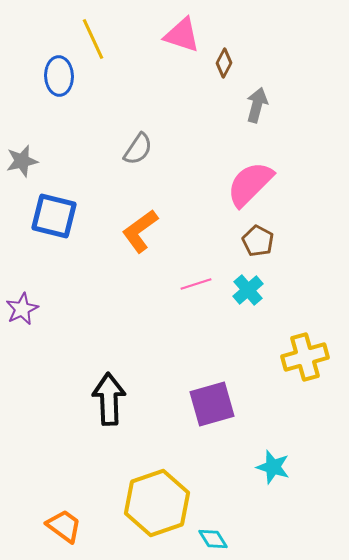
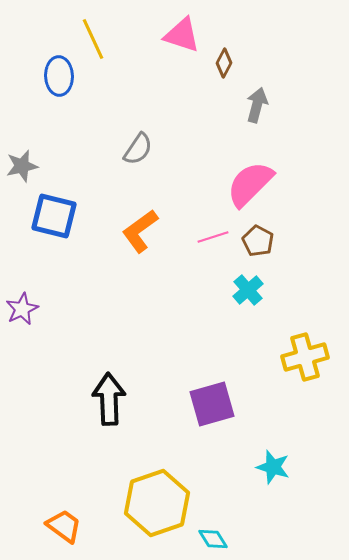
gray star: moved 5 px down
pink line: moved 17 px right, 47 px up
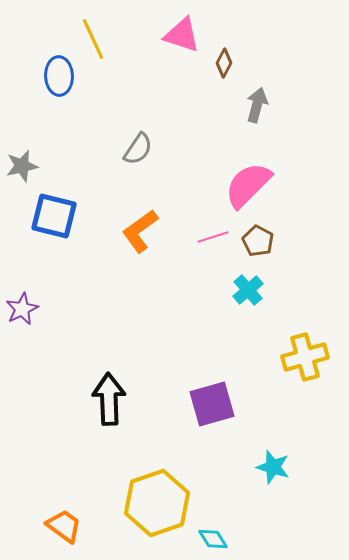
pink semicircle: moved 2 px left, 1 px down
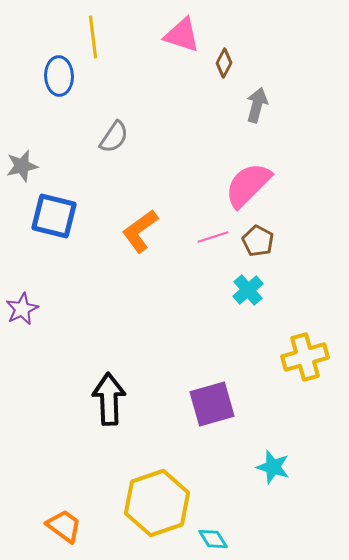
yellow line: moved 2 px up; rotated 18 degrees clockwise
gray semicircle: moved 24 px left, 12 px up
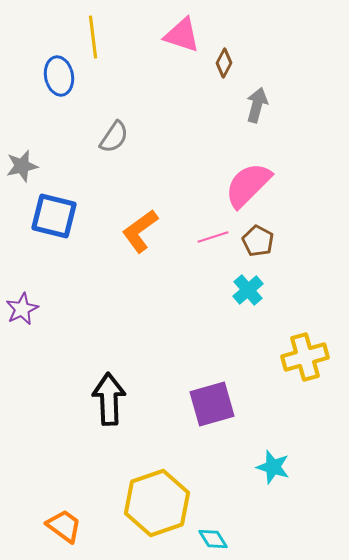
blue ellipse: rotated 9 degrees counterclockwise
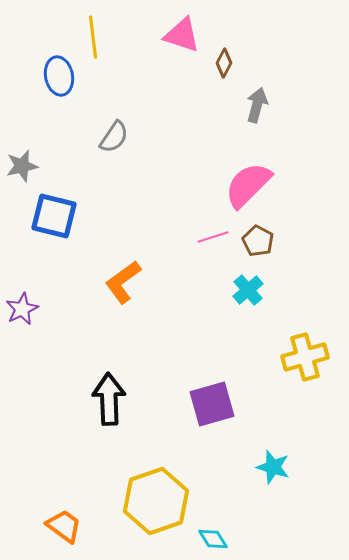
orange L-shape: moved 17 px left, 51 px down
yellow hexagon: moved 1 px left, 2 px up
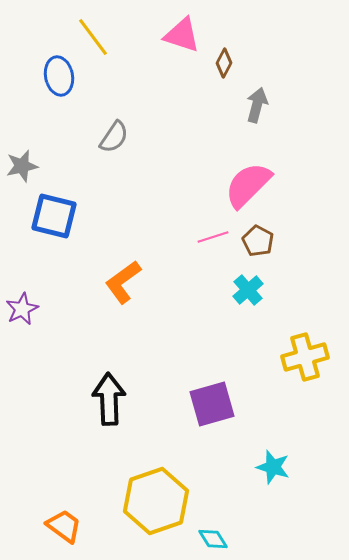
yellow line: rotated 30 degrees counterclockwise
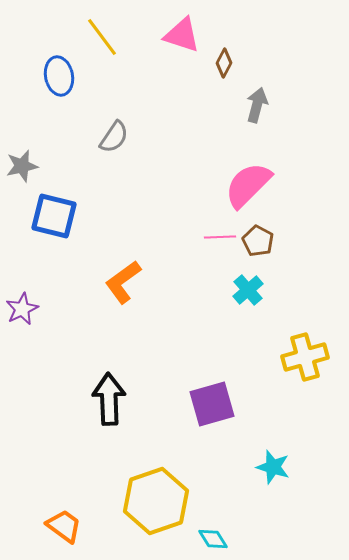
yellow line: moved 9 px right
pink line: moved 7 px right; rotated 16 degrees clockwise
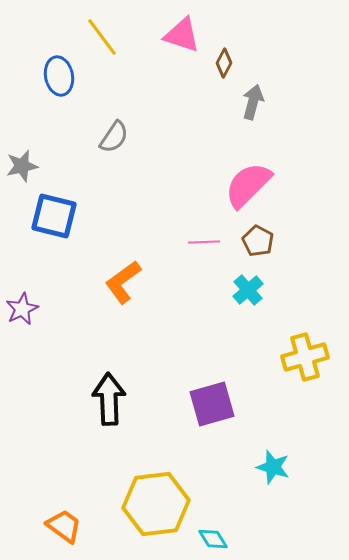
gray arrow: moved 4 px left, 3 px up
pink line: moved 16 px left, 5 px down
yellow hexagon: moved 3 px down; rotated 12 degrees clockwise
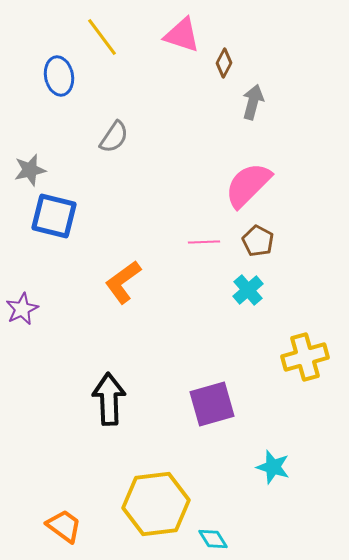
gray star: moved 8 px right, 4 px down
